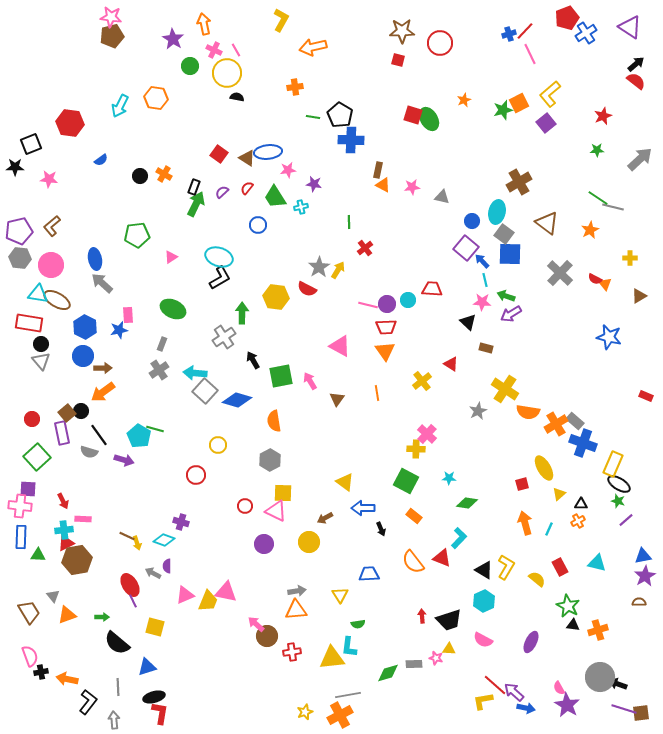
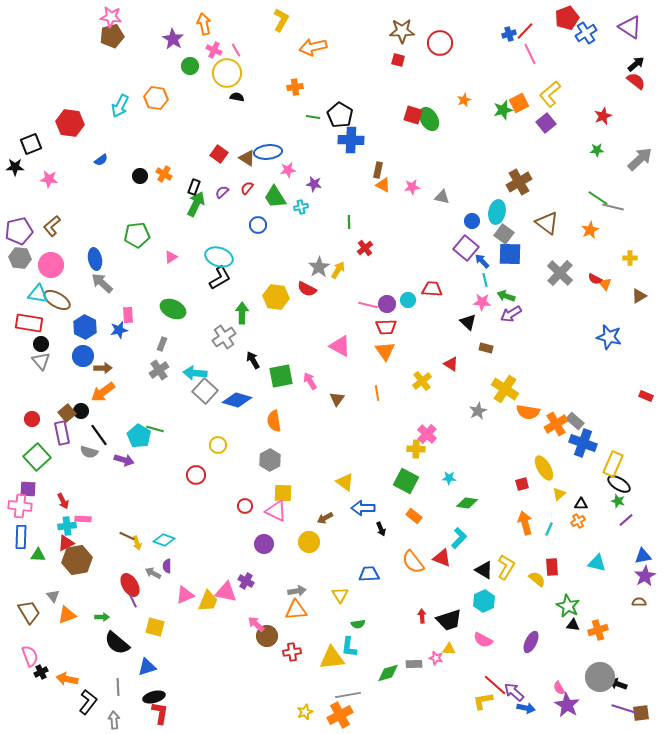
purple cross at (181, 522): moved 65 px right, 59 px down; rotated 14 degrees clockwise
cyan cross at (64, 530): moved 3 px right, 4 px up
red rectangle at (560, 567): moved 8 px left; rotated 24 degrees clockwise
black cross at (41, 672): rotated 16 degrees counterclockwise
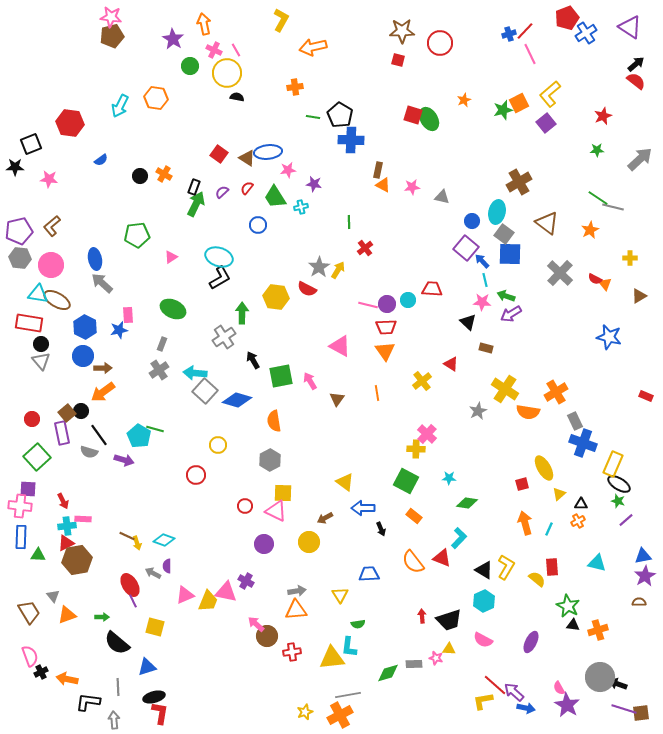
gray rectangle at (575, 421): rotated 24 degrees clockwise
orange cross at (556, 424): moved 32 px up
black L-shape at (88, 702): rotated 120 degrees counterclockwise
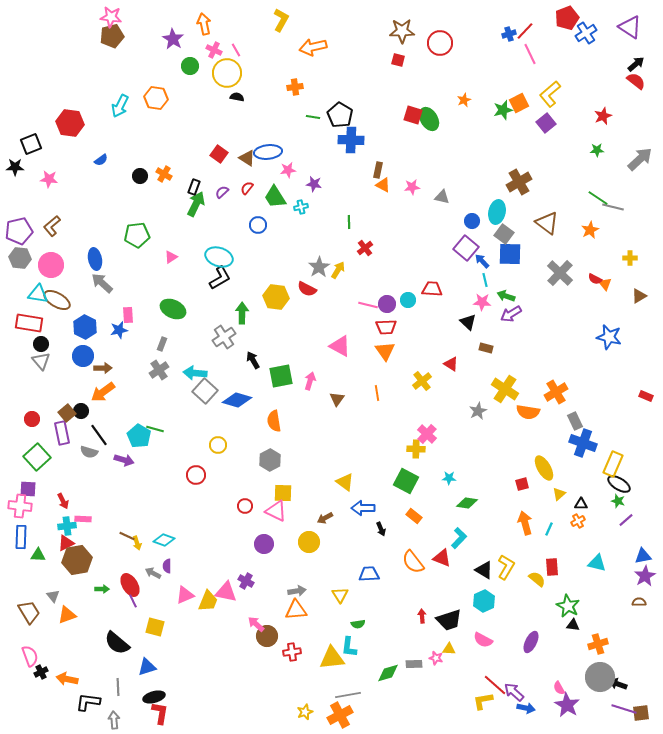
pink arrow at (310, 381): rotated 48 degrees clockwise
green arrow at (102, 617): moved 28 px up
orange cross at (598, 630): moved 14 px down
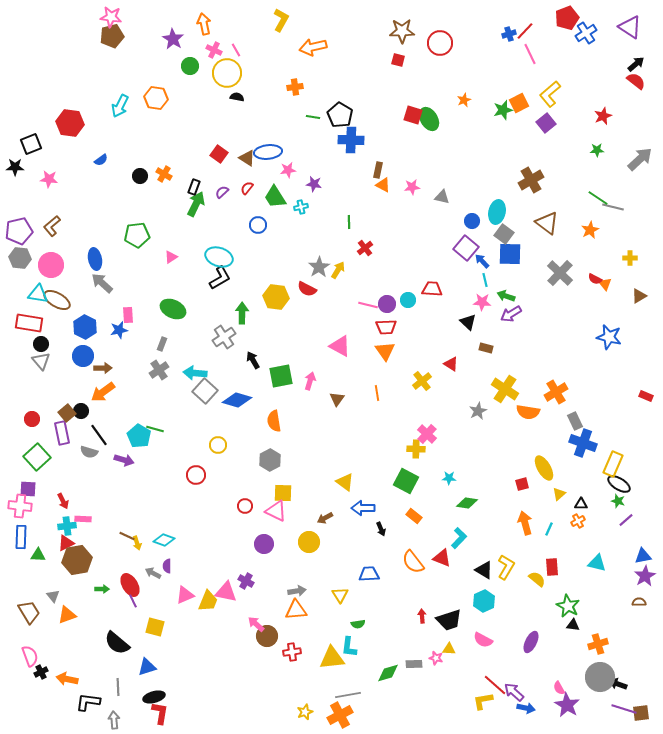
brown cross at (519, 182): moved 12 px right, 2 px up
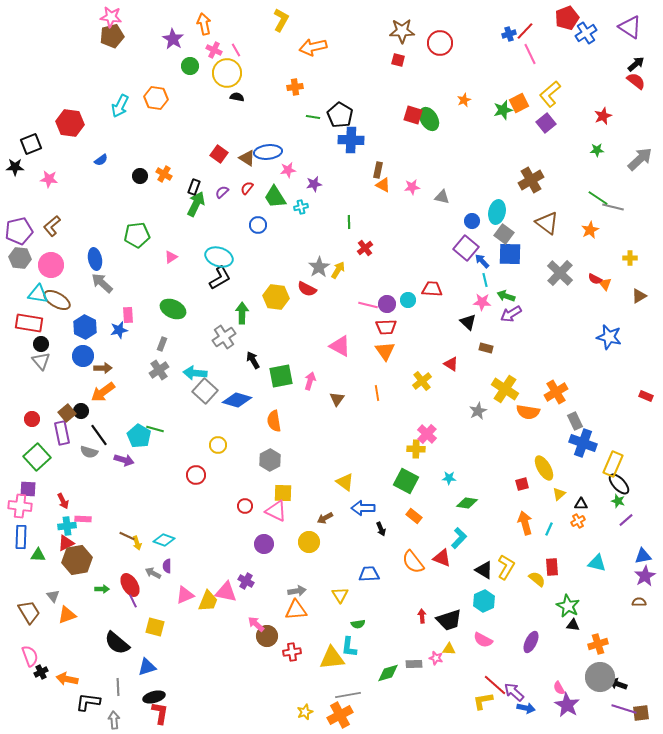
purple star at (314, 184): rotated 21 degrees counterclockwise
black ellipse at (619, 484): rotated 15 degrees clockwise
